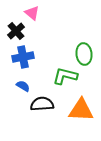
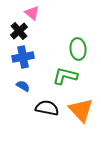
black cross: moved 3 px right
green ellipse: moved 6 px left, 5 px up
black semicircle: moved 5 px right, 4 px down; rotated 15 degrees clockwise
orange triangle: rotated 44 degrees clockwise
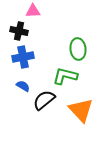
pink triangle: moved 1 px right, 2 px up; rotated 42 degrees counterclockwise
black cross: rotated 36 degrees counterclockwise
black semicircle: moved 3 px left, 8 px up; rotated 50 degrees counterclockwise
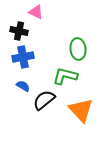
pink triangle: moved 3 px right, 1 px down; rotated 28 degrees clockwise
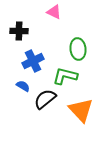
pink triangle: moved 18 px right
black cross: rotated 12 degrees counterclockwise
blue cross: moved 10 px right, 4 px down; rotated 15 degrees counterclockwise
black semicircle: moved 1 px right, 1 px up
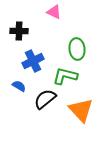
green ellipse: moved 1 px left
blue semicircle: moved 4 px left
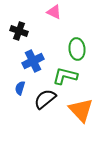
black cross: rotated 18 degrees clockwise
blue semicircle: moved 1 px right, 2 px down; rotated 104 degrees counterclockwise
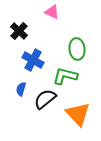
pink triangle: moved 2 px left
black cross: rotated 24 degrees clockwise
blue cross: moved 1 px up; rotated 35 degrees counterclockwise
blue semicircle: moved 1 px right, 1 px down
orange triangle: moved 3 px left, 4 px down
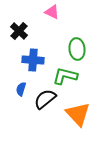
blue cross: rotated 25 degrees counterclockwise
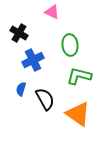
black cross: moved 2 px down; rotated 12 degrees counterclockwise
green ellipse: moved 7 px left, 4 px up
blue cross: rotated 30 degrees counterclockwise
green L-shape: moved 14 px right
black semicircle: rotated 100 degrees clockwise
orange triangle: rotated 12 degrees counterclockwise
